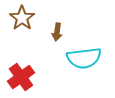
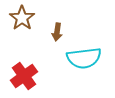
red cross: moved 3 px right, 1 px up
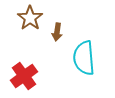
brown star: moved 8 px right
cyan semicircle: rotated 92 degrees clockwise
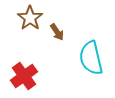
brown arrow: rotated 42 degrees counterclockwise
cyan semicircle: moved 7 px right; rotated 8 degrees counterclockwise
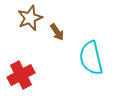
brown star: rotated 15 degrees clockwise
red cross: moved 3 px left, 1 px up; rotated 8 degrees clockwise
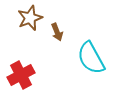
brown arrow: rotated 12 degrees clockwise
cyan semicircle: rotated 16 degrees counterclockwise
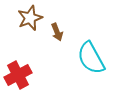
red cross: moved 3 px left
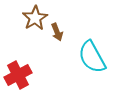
brown star: moved 5 px right; rotated 10 degrees counterclockwise
cyan semicircle: moved 1 px right, 1 px up
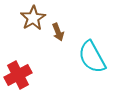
brown star: moved 2 px left
brown arrow: moved 1 px right
